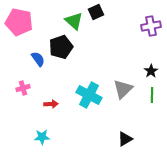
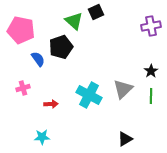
pink pentagon: moved 2 px right, 8 px down
green line: moved 1 px left, 1 px down
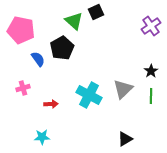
purple cross: rotated 24 degrees counterclockwise
black pentagon: moved 1 px right, 1 px down; rotated 10 degrees counterclockwise
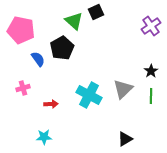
cyan star: moved 2 px right
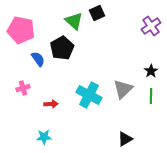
black square: moved 1 px right, 1 px down
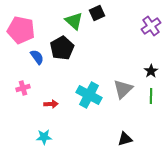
blue semicircle: moved 1 px left, 2 px up
black triangle: rotated 14 degrees clockwise
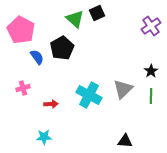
green triangle: moved 1 px right, 2 px up
pink pentagon: rotated 16 degrees clockwise
black triangle: moved 2 px down; rotated 21 degrees clockwise
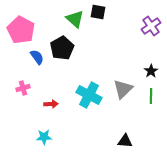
black square: moved 1 px right, 1 px up; rotated 35 degrees clockwise
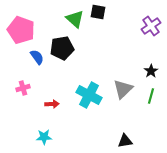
pink pentagon: rotated 8 degrees counterclockwise
black pentagon: rotated 20 degrees clockwise
green line: rotated 14 degrees clockwise
red arrow: moved 1 px right
black triangle: rotated 14 degrees counterclockwise
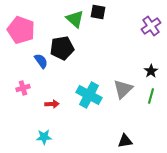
blue semicircle: moved 4 px right, 4 px down
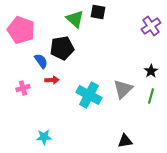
red arrow: moved 24 px up
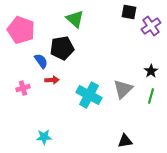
black square: moved 31 px right
